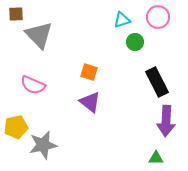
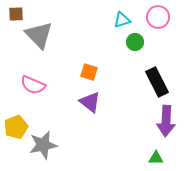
yellow pentagon: rotated 10 degrees counterclockwise
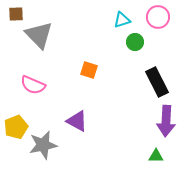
orange square: moved 2 px up
purple triangle: moved 13 px left, 19 px down; rotated 10 degrees counterclockwise
green triangle: moved 2 px up
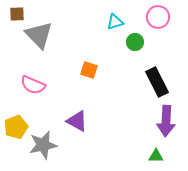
brown square: moved 1 px right
cyan triangle: moved 7 px left, 2 px down
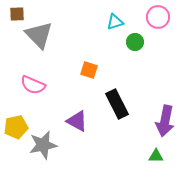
black rectangle: moved 40 px left, 22 px down
purple arrow: moved 1 px left; rotated 8 degrees clockwise
yellow pentagon: rotated 10 degrees clockwise
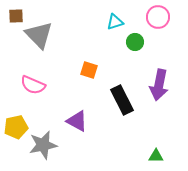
brown square: moved 1 px left, 2 px down
black rectangle: moved 5 px right, 4 px up
purple arrow: moved 6 px left, 36 px up
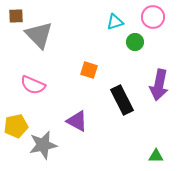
pink circle: moved 5 px left
yellow pentagon: moved 1 px up
